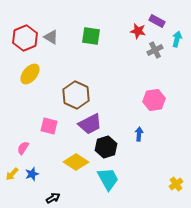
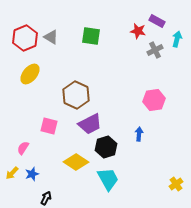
yellow arrow: moved 1 px up
black arrow: moved 7 px left; rotated 32 degrees counterclockwise
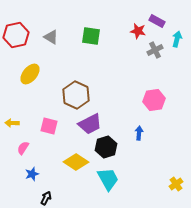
red hexagon: moved 9 px left, 3 px up; rotated 10 degrees clockwise
blue arrow: moved 1 px up
yellow arrow: moved 50 px up; rotated 48 degrees clockwise
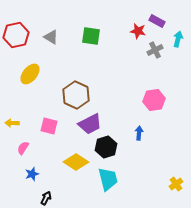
cyan arrow: moved 1 px right
cyan trapezoid: rotated 15 degrees clockwise
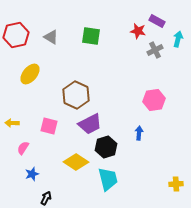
yellow cross: rotated 32 degrees clockwise
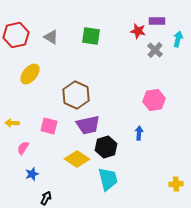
purple rectangle: rotated 28 degrees counterclockwise
gray cross: rotated 21 degrees counterclockwise
purple trapezoid: moved 2 px left, 1 px down; rotated 15 degrees clockwise
yellow diamond: moved 1 px right, 3 px up
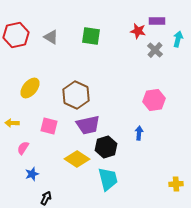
yellow ellipse: moved 14 px down
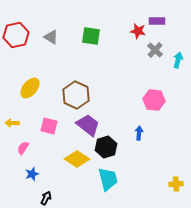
cyan arrow: moved 21 px down
pink hexagon: rotated 15 degrees clockwise
purple trapezoid: rotated 130 degrees counterclockwise
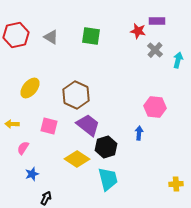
pink hexagon: moved 1 px right, 7 px down
yellow arrow: moved 1 px down
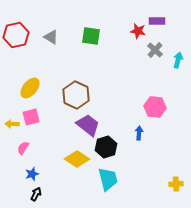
pink square: moved 18 px left, 9 px up; rotated 30 degrees counterclockwise
black arrow: moved 10 px left, 4 px up
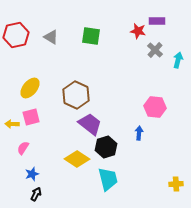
purple trapezoid: moved 2 px right, 1 px up
